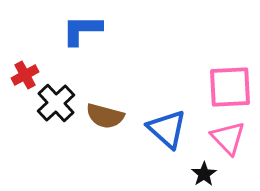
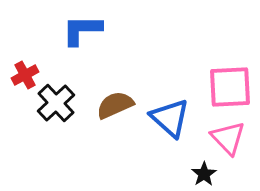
brown semicircle: moved 10 px right, 11 px up; rotated 141 degrees clockwise
blue triangle: moved 3 px right, 11 px up
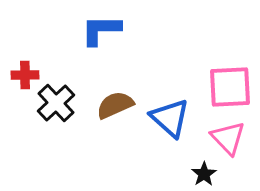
blue L-shape: moved 19 px right
red cross: rotated 28 degrees clockwise
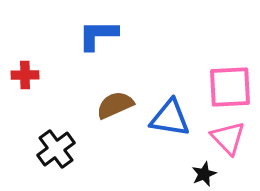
blue L-shape: moved 3 px left, 5 px down
black cross: moved 46 px down; rotated 6 degrees clockwise
blue triangle: rotated 33 degrees counterclockwise
black star: rotated 10 degrees clockwise
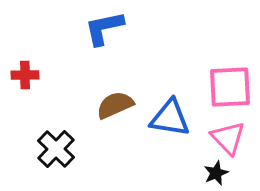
blue L-shape: moved 6 px right, 7 px up; rotated 12 degrees counterclockwise
black cross: rotated 9 degrees counterclockwise
black star: moved 12 px right, 1 px up
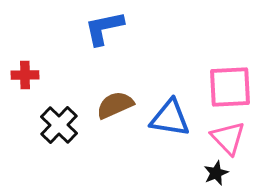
black cross: moved 3 px right, 24 px up
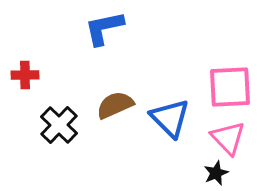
blue triangle: rotated 36 degrees clockwise
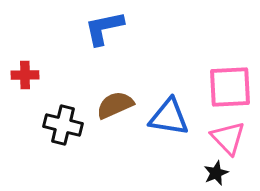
blue triangle: moved 1 px left, 1 px up; rotated 36 degrees counterclockwise
black cross: moved 4 px right; rotated 30 degrees counterclockwise
